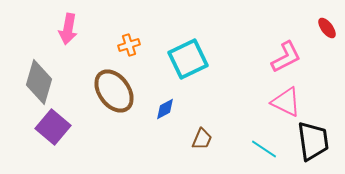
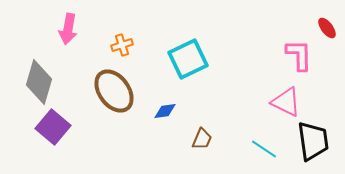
orange cross: moved 7 px left
pink L-shape: moved 13 px right, 2 px up; rotated 64 degrees counterclockwise
blue diamond: moved 2 px down; rotated 20 degrees clockwise
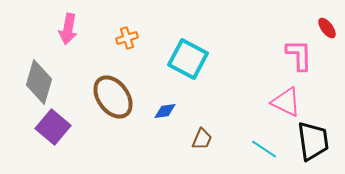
orange cross: moved 5 px right, 7 px up
cyan square: rotated 36 degrees counterclockwise
brown ellipse: moved 1 px left, 6 px down
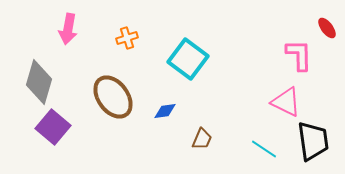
cyan square: rotated 9 degrees clockwise
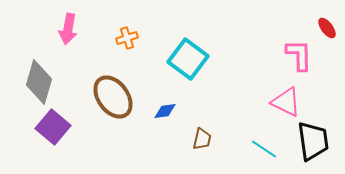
brown trapezoid: rotated 10 degrees counterclockwise
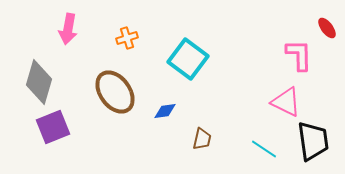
brown ellipse: moved 2 px right, 5 px up
purple square: rotated 28 degrees clockwise
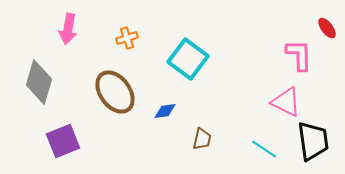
purple square: moved 10 px right, 14 px down
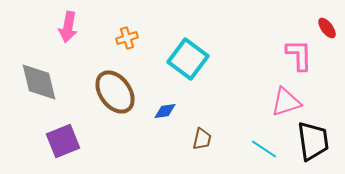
pink arrow: moved 2 px up
gray diamond: rotated 30 degrees counterclockwise
pink triangle: rotated 44 degrees counterclockwise
